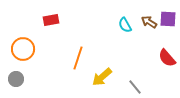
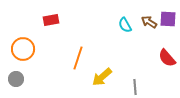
gray line: rotated 35 degrees clockwise
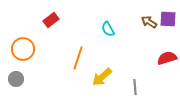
red rectangle: rotated 28 degrees counterclockwise
cyan semicircle: moved 17 px left, 4 px down
red semicircle: rotated 114 degrees clockwise
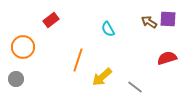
orange circle: moved 2 px up
orange line: moved 2 px down
gray line: rotated 49 degrees counterclockwise
